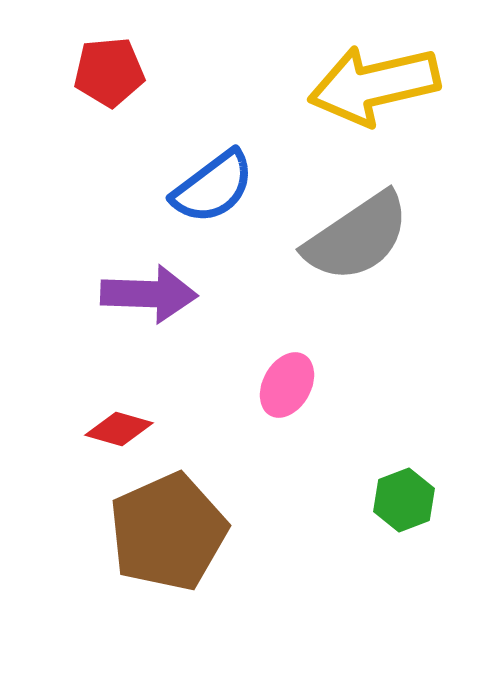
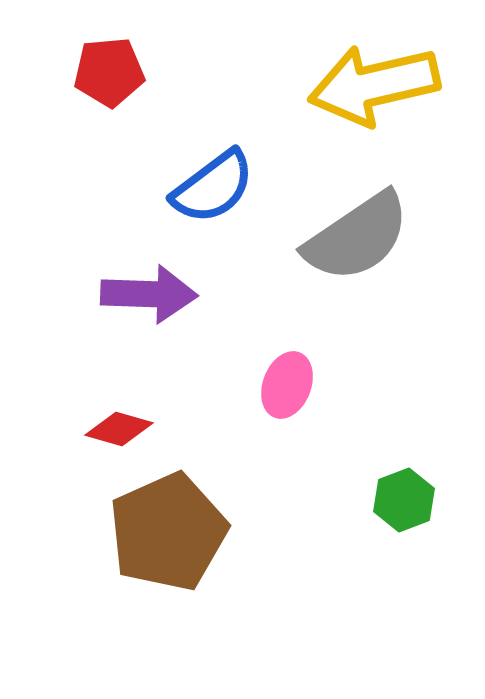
pink ellipse: rotated 8 degrees counterclockwise
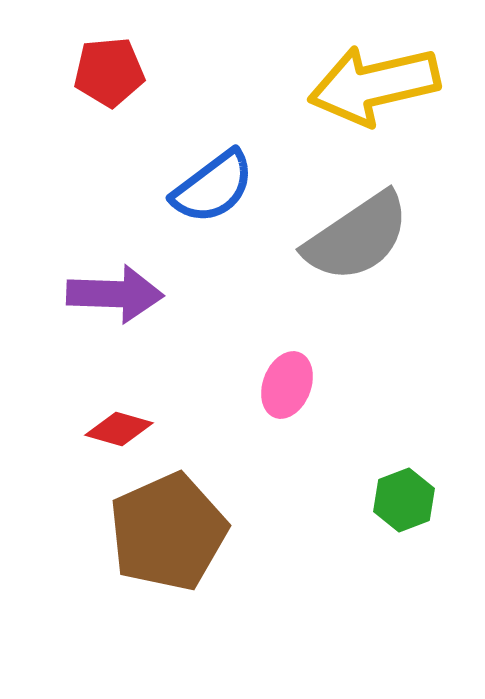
purple arrow: moved 34 px left
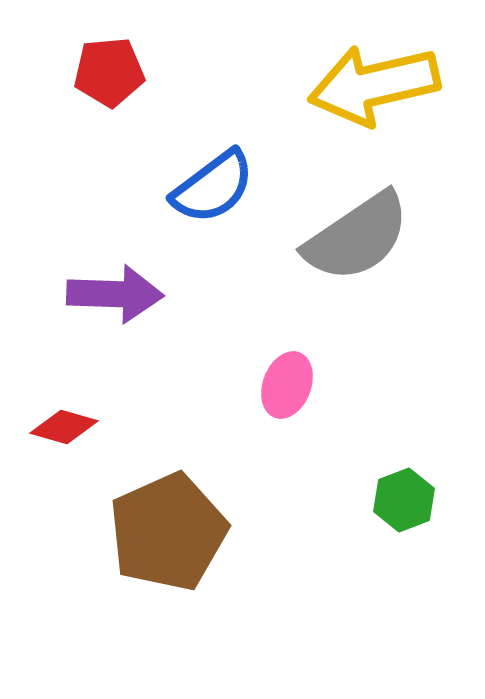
red diamond: moved 55 px left, 2 px up
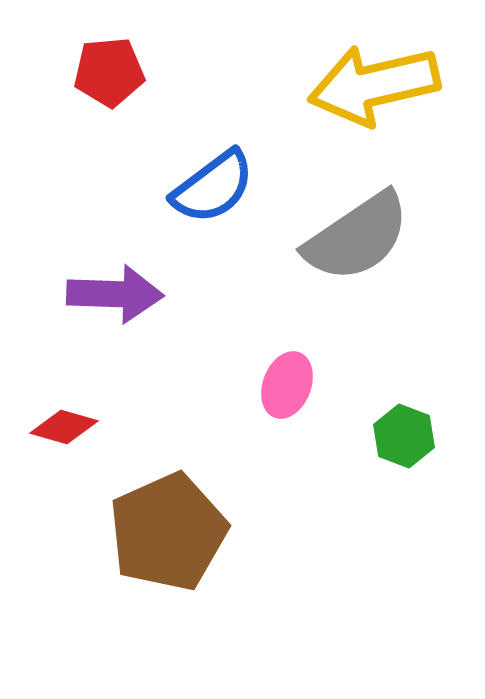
green hexagon: moved 64 px up; rotated 18 degrees counterclockwise
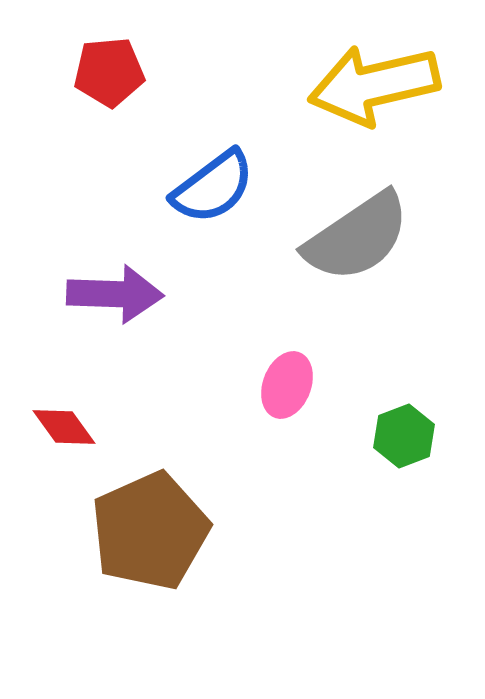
red diamond: rotated 38 degrees clockwise
green hexagon: rotated 18 degrees clockwise
brown pentagon: moved 18 px left, 1 px up
